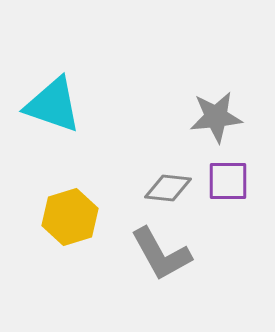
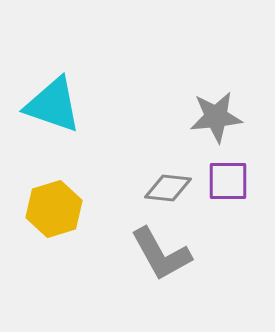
yellow hexagon: moved 16 px left, 8 px up
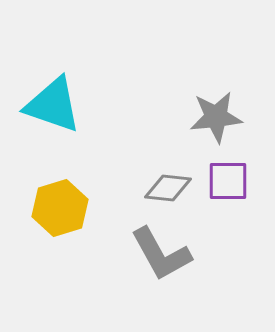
yellow hexagon: moved 6 px right, 1 px up
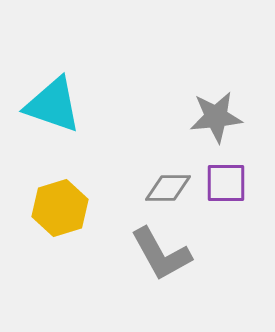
purple square: moved 2 px left, 2 px down
gray diamond: rotated 6 degrees counterclockwise
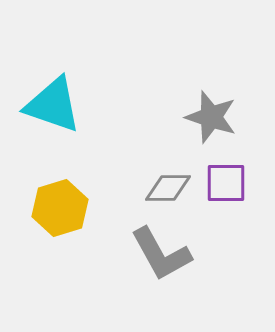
gray star: moved 5 px left; rotated 24 degrees clockwise
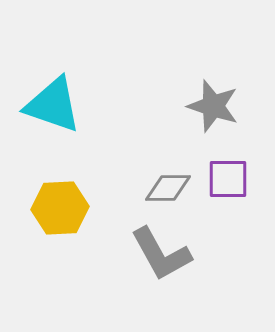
gray star: moved 2 px right, 11 px up
purple square: moved 2 px right, 4 px up
yellow hexagon: rotated 14 degrees clockwise
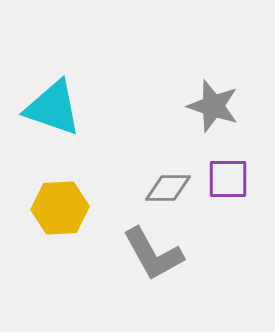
cyan triangle: moved 3 px down
gray L-shape: moved 8 px left
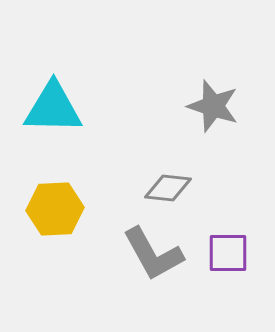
cyan triangle: rotated 18 degrees counterclockwise
purple square: moved 74 px down
gray diamond: rotated 6 degrees clockwise
yellow hexagon: moved 5 px left, 1 px down
